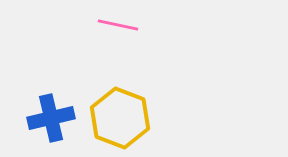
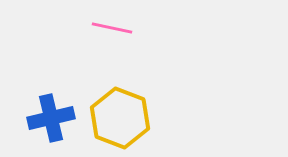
pink line: moved 6 px left, 3 px down
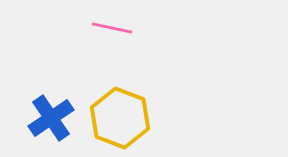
blue cross: rotated 21 degrees counterclockwise
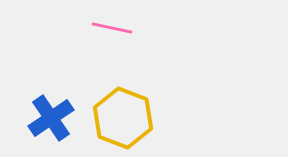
yellow hexagon: moved 3 px right
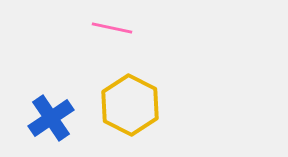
yellow hexagon: moved 7 px right, 13 px up; rotated 6 degrees clockwise
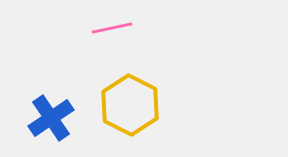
pink line: rotated 24 degrees counterclockwise
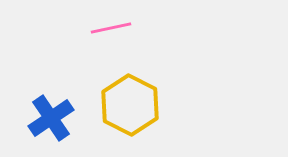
pink line: moved 1 px left
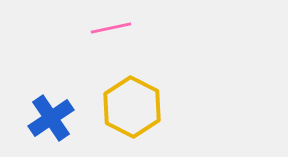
yellow hexagon: moved 2 px right, 2 px down
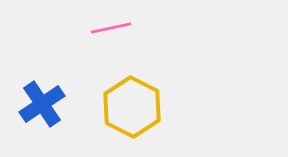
blue cross: moved 9 px left, 14 px up
